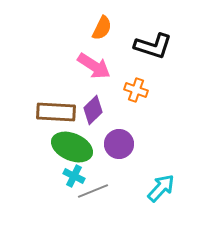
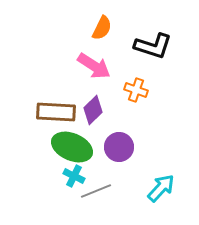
purple circle: moved 3 px down
gray line: moved 3 px right
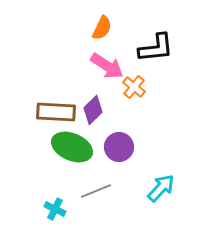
black L-shape: moved 3 px right, 2 px down; rotated 24 degrees counterclockwise
pink arrow: moved 13 px right
orange cross: moved 2 px left, 3 px up; rotated 20 degrees clockwise
cyan cross: moved 19 px left, 33 px down
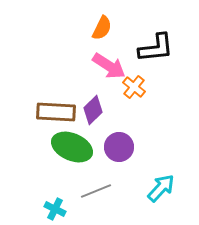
pink arrow: moved 2 px right
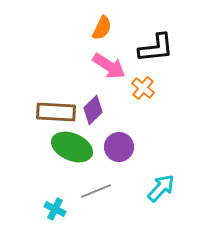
orange cross: moved 9 px right, 1 px down
